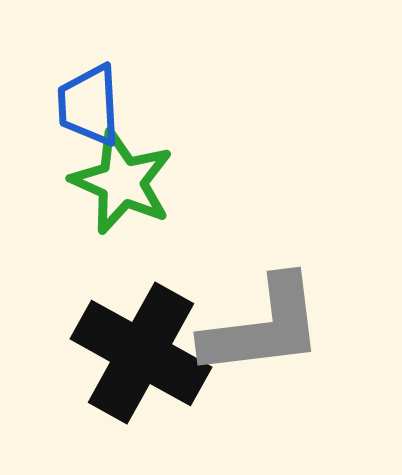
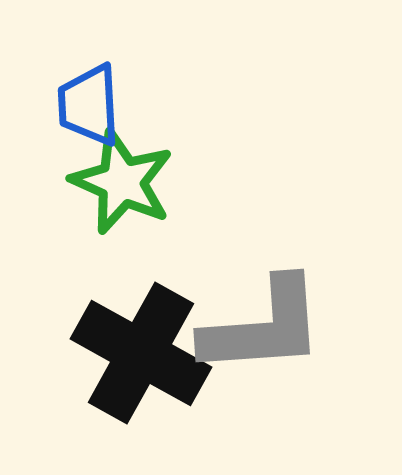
gray L-shape: rotated 3 degrees clockwise
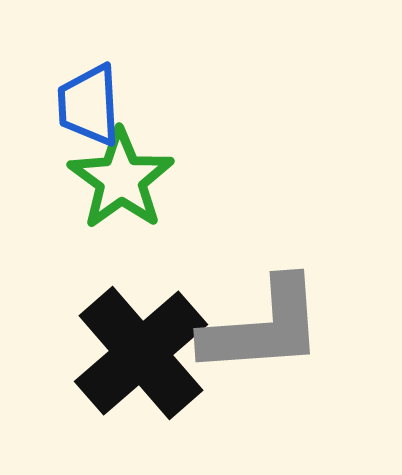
green star: moved 1 px left, 3 px up; rotated 12 degrees clockwise
black cross: rotated 20 degrees clockwise
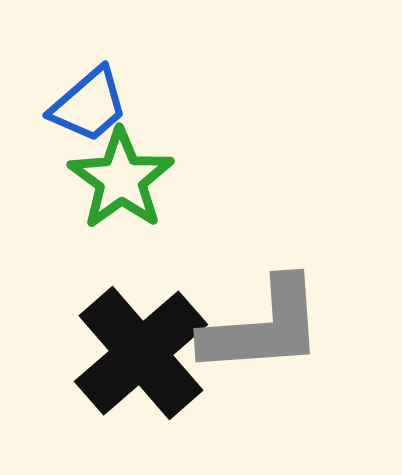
blue trapezoid: rotated 128 degrees counterclockwise
